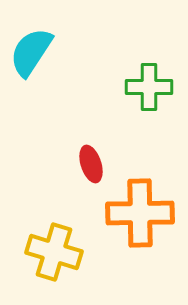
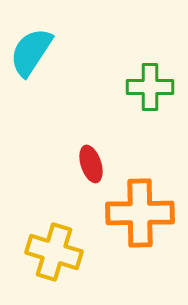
green cross: moved 1 px right
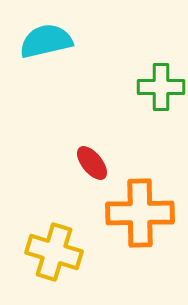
cyan semicircle: moved 15 px right, 11 px up; rotated 44 degrees clockwise
green cross: moved 11 px right
red ellipse: moved 1 px right, 1 px up; rotated 21 degrees counterclockwise
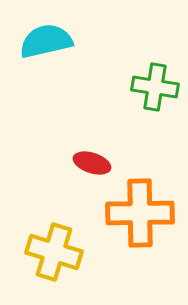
green cross: moved 6 px left; rotated 9 degrees clockwise
red ellipse: rotated 33 degrees counterclockwise
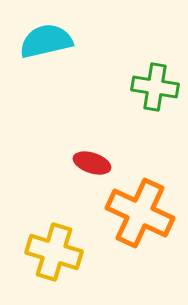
orange cross: rotated 26 degrees clockwise
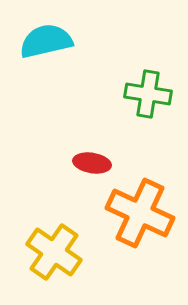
green cross: moved 7 px left, 7 px down
red ellipse: rotated 9 degrees counterclockwise
yellow cross: rotated 18 degrees clockwise
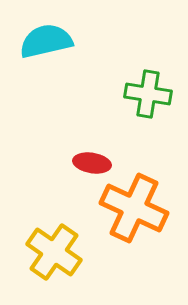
orange cross: moved 6 px left, 5 px up
